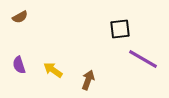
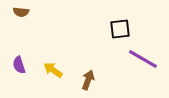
brown semicircle: moved 1 px right, 5 px up; rotated 35 degrees clockwise
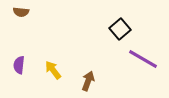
black square: rotated 35 degrees counterclockwise
purple semicircle: rotated 24 degrees clockwise
yellow arrow: rotated 18 degrees clockwise
brown arrow: moved 1 px down
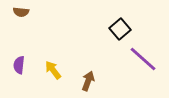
purple line: rotated 12 degrees clockwise
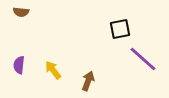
black square: rotated 30 degrees clockwise
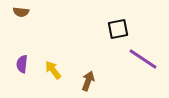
black square: moved 2 px left
purple line: rotated 8 degrees counterclockwise
purple semicircle: moved 3 px right, 1 px up
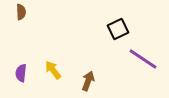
brown semicircle: rotated 98 degrees counterclockwise
black square: rotated 15 degrees counterclockwise
purple semicircle: moved 1 px left, 9 px down
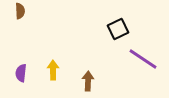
brown semicircle: moved 1 px left, 1 px up
yellow arrow: rotated 36 degrees clockwise
brown arrow: rotated 18 degrees counterclockwise
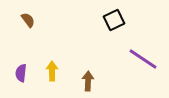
brown semicircle: moved 8 px right, 9 px down; rotated 35 degrees counterclockwise
black square: moved 4 px left, 9 px up
yellow arrow: moved 1 px left, 1 px down
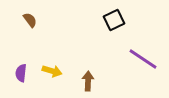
brown semicircle: moved 2 px right
yellow arrow: rotated 108 degrees clockwise
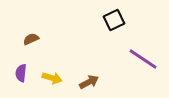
brown semicircle: moved 1 px right, 19 px down; rotated 77 degrees counterclockwise
yellow arrow: moved 7 px down
brown arrow: moved 1 px right, 1 px down; rotated 60 degrees clockwise
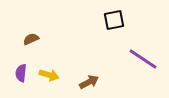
black square: rotated 15 degrees clockwise
yellow arrow: moved 3 px left, 3 px up
